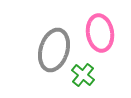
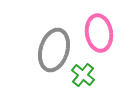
pink ellipse: moved 1 px left
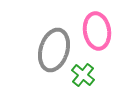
pink ellipse: moved 2 px left, 2 px up
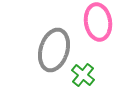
pink ellipse: moved 1 px right, 9 px up
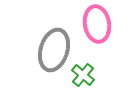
pink ellipse: moved 1 px left, 2 px down
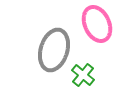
pink ellipse: rotated 15 degrees counterclockwise
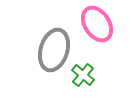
pink ellipse: rotated 9 degrees counterclockwise
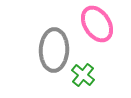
gray ellipse: rotated 15 degrees counterclockwise
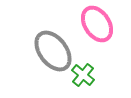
gray ellipse: moved 1 px left, 1 px down; rotated 39 degrees counterclockwise
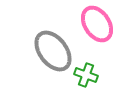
green cross: moved 3 px right; rotated 20 degrees counterclockwise
